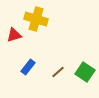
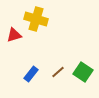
blue rectangle: moved 3 px right, 7 px down
green square: moved 2 px left
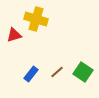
brown line: moved 1 px left
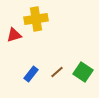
yellow cross: rotated 25 degrees counterclockwise
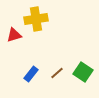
brown line: moved 1 px down
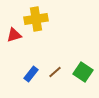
brown line: moved 2 px left, 1 px up
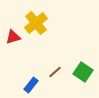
yellow cross: moved 4 px down; rotated 30 degrees counterclockwise
red triangle: moved 1 px left, 2 px down
blue rectangle: moved 11 px down
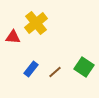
red triangle: rotated 21 degrees clockwise
green square: moved 1 px right, 5 px up
blue rectangle: moved 16 px up
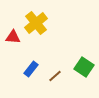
brown line: moved 4 px down
